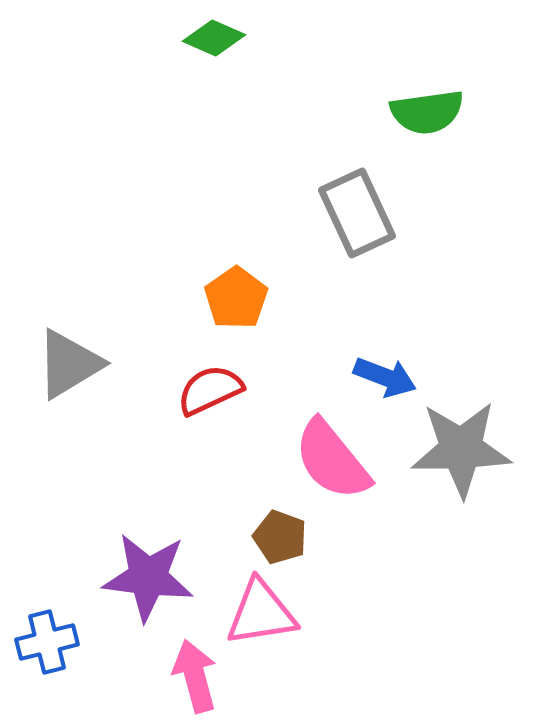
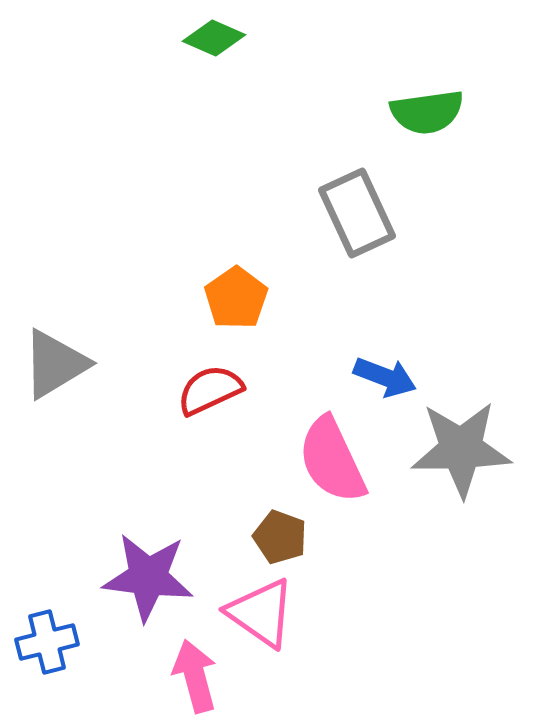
gray triangle: moved 14 px left
pink semicircle: rotated 14 degrees clockwise
pink triangle: rotated 44 degrees clockwise
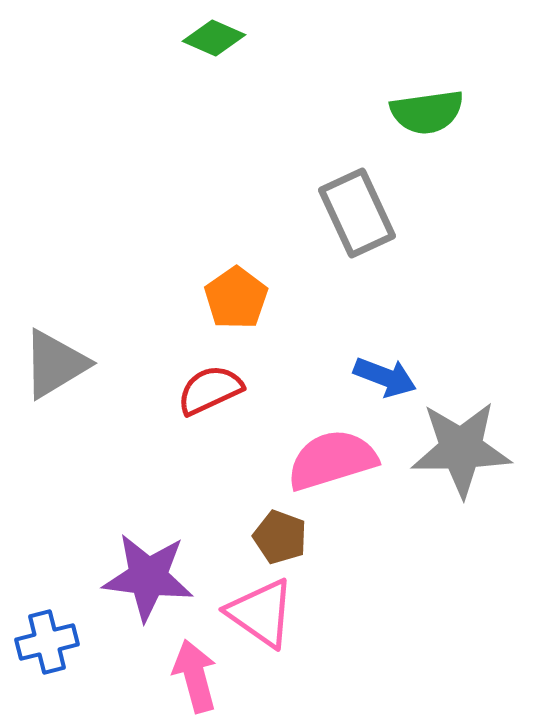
pink semicircle: rotated 98 degrees clockwise
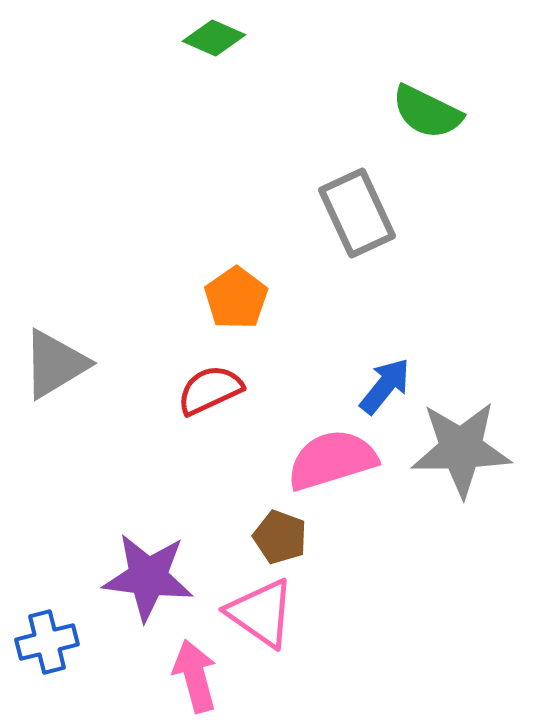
green semicircle: rotated 34 degrees clockwise
blue arrow: moved 9 px down; rotated 72 degrees counterclockwise
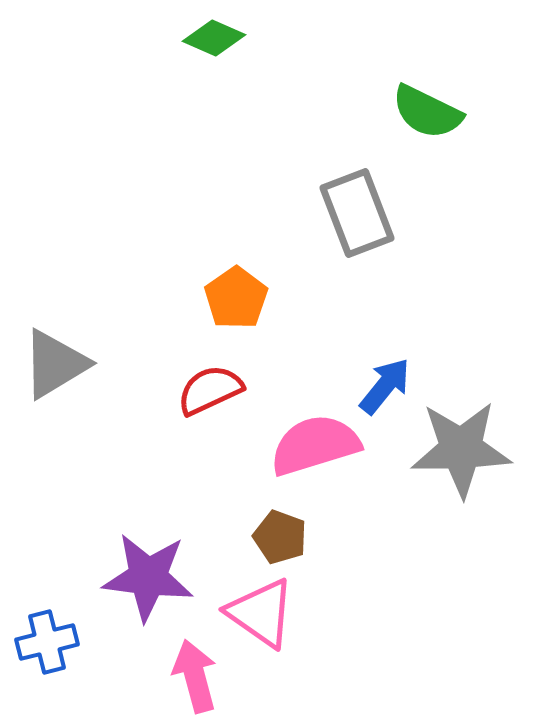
gray rectangle: rotated 4 degrees clockwise
pink semicircle: moved 17 px left, 15 px up
